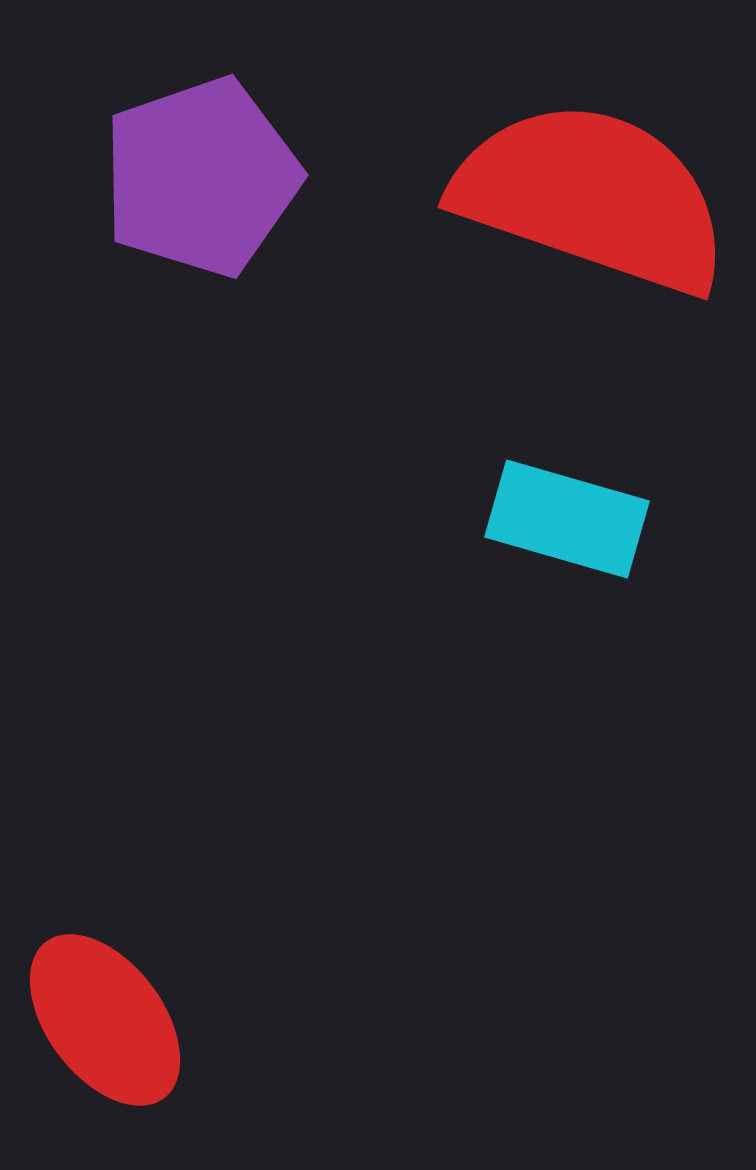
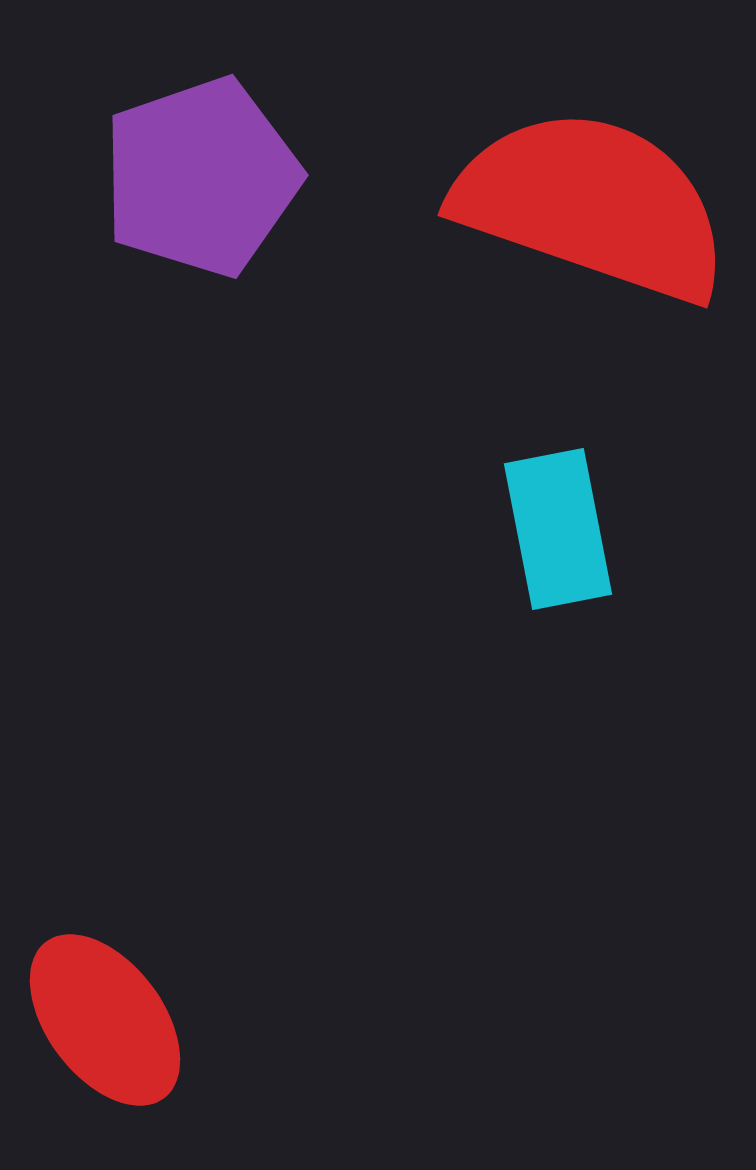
red semicircle: moved 8 px down
cyan rectangle: moved 9 px left, 10 px down; rotated 63 degrees clockwise
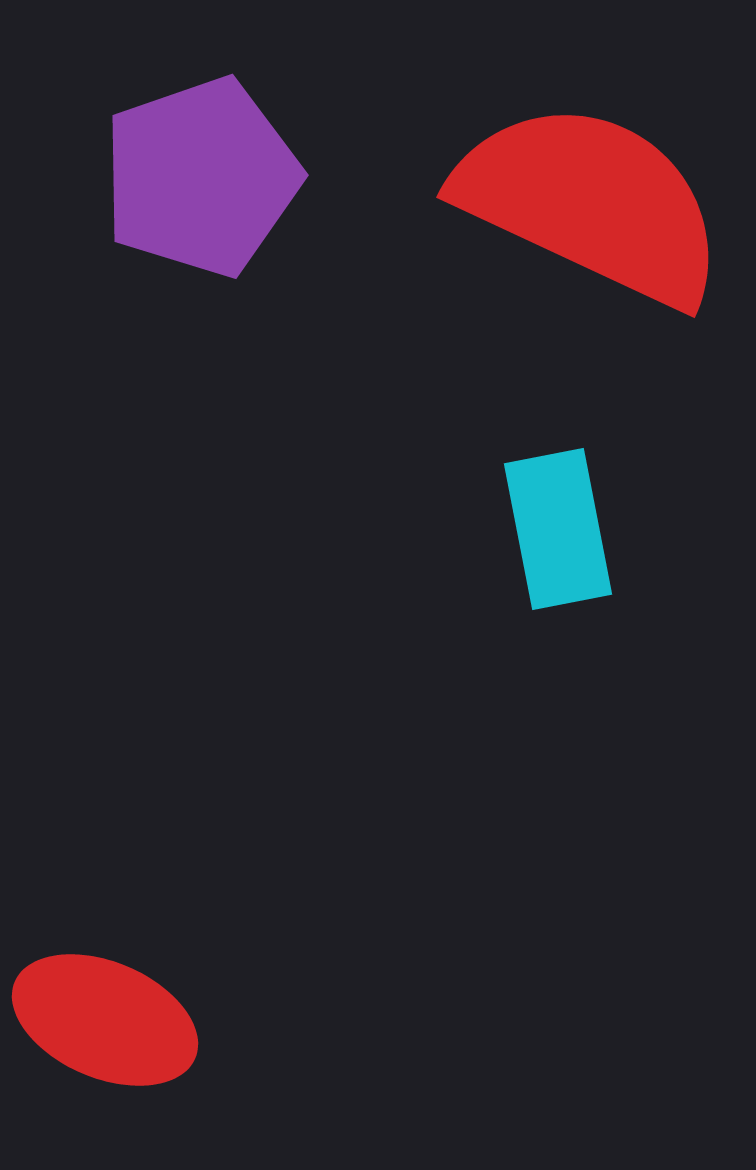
red semicircle: moved 1 px left, 2 px up; rotated 6 degrees clockwise
red ellipse: rotated 30 degrees counterclockwise
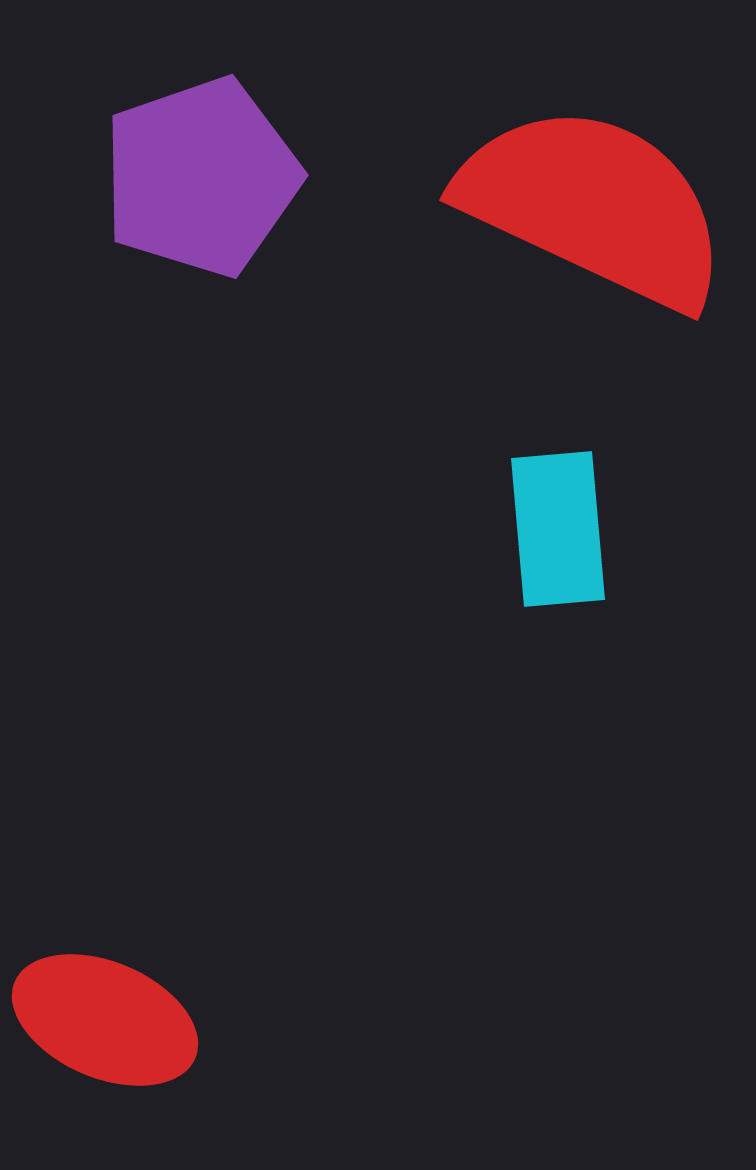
red semicircle: moved 3 px right, 3 px down
cyan rectangle: rotated 6 degrees clockwise
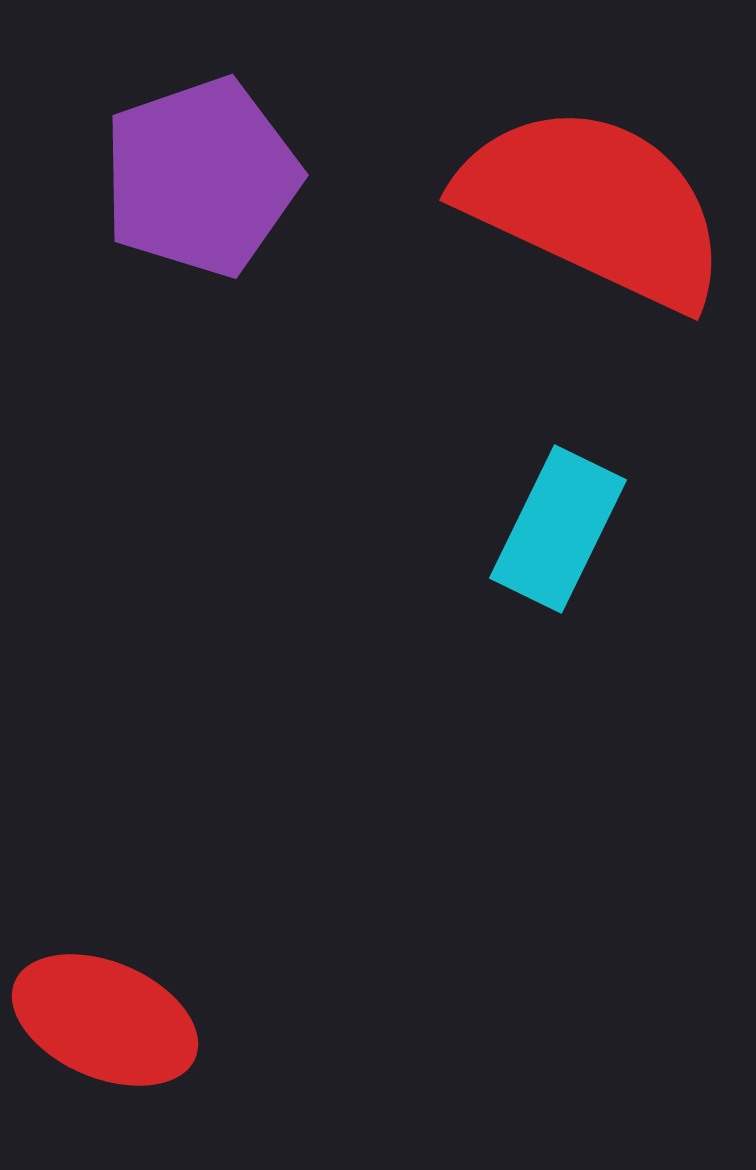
cyan rectangle: rotated 31 degrees clockwise
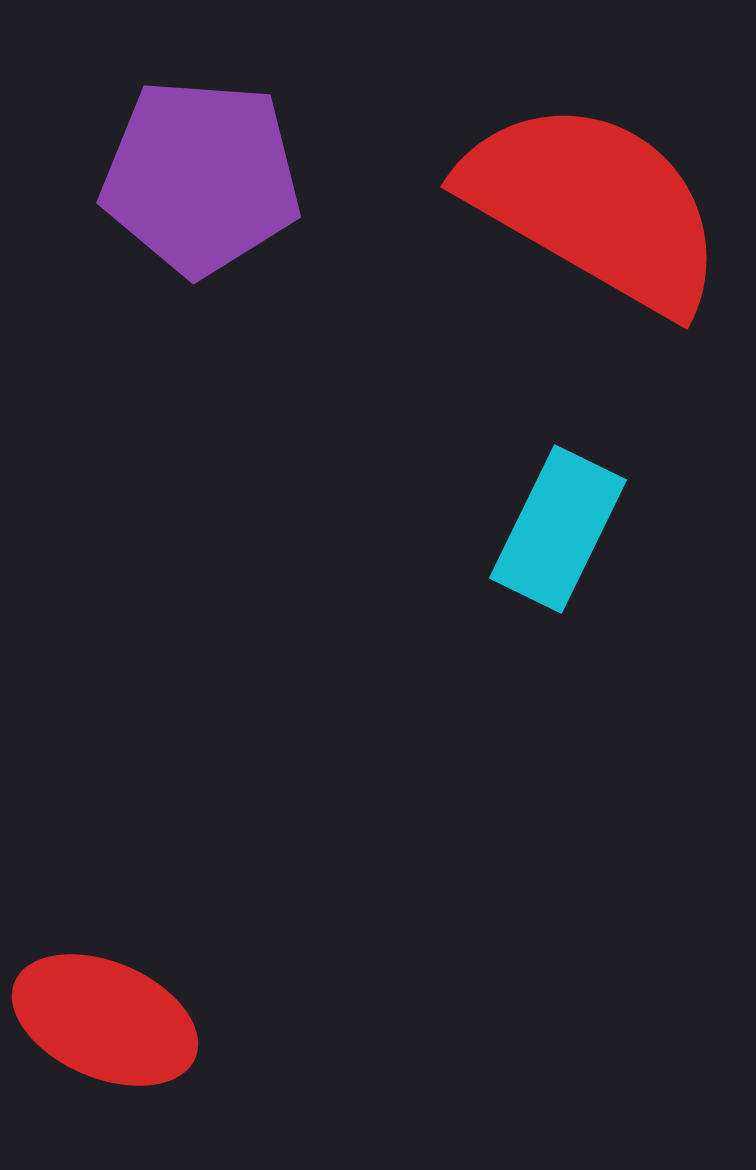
purple pentagon: rotated 23 degrees clockwise
red semicircle: rotated 5 degrees clockwise
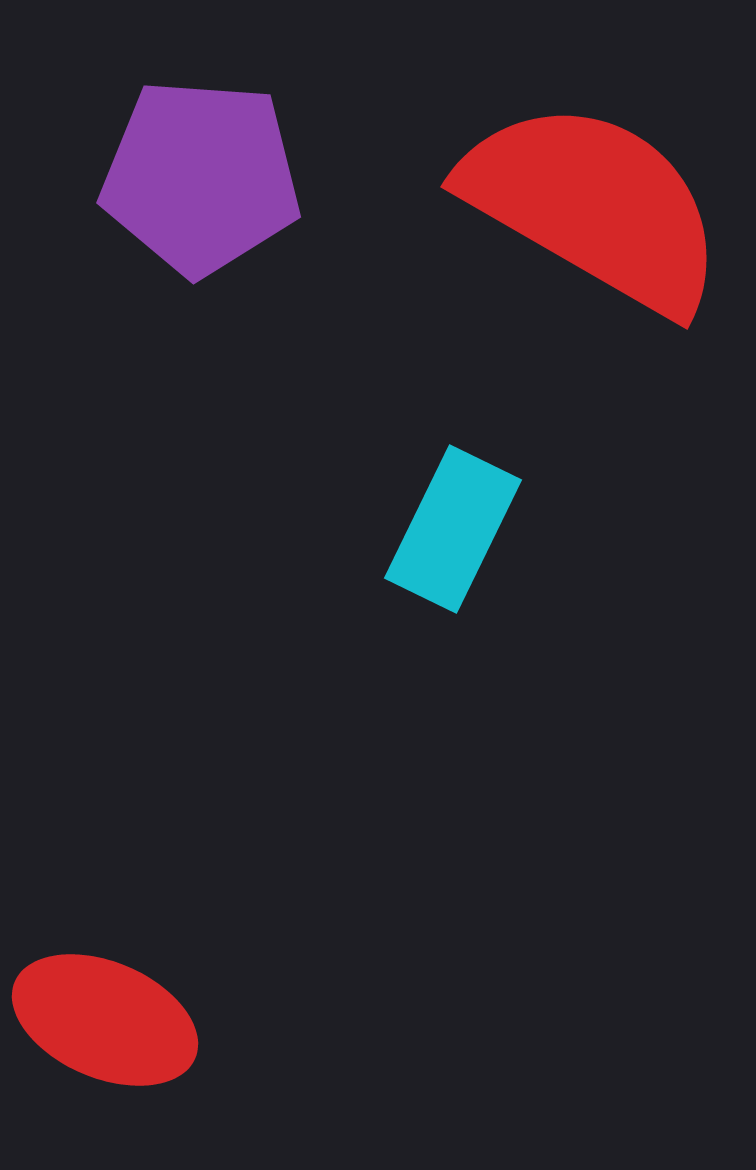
cyan rectangle: moved 105 px left
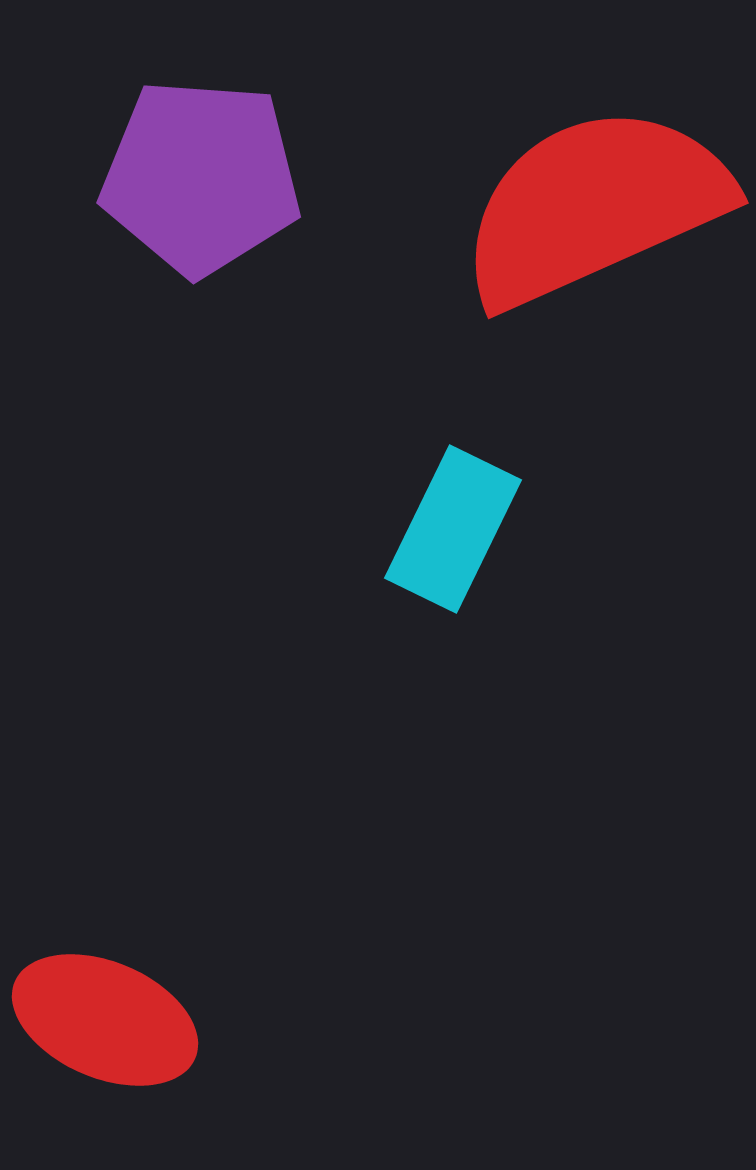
red semicircle: rotated 54 degrees counterclockwise
